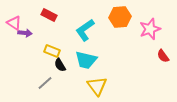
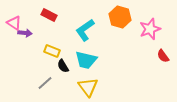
orange hexagon: rotated 20 degrees clockwise
black semicircle: moved 3 px right, 1 px down
yellow triangle: moved 9 px left, 1 px down
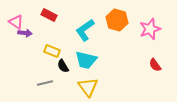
orange hexagon: moved 3 px left, 3 px down
pink triangle: moved 2 px right, 1 px up
red semicircle: moved 8 px left, 9 px down
gray line: rotated 28 degrees clockwise
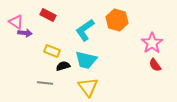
red rectangle: moved 1 px left
pink star: moved 2 px right, 14 px down; rotated 15 degrees counterclockwise
black semicircle: rotated 104 degrees clockwise
gray line: rotated 21 degrees clockwise
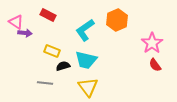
orange hexagon: rotated 20 degrees clockwise
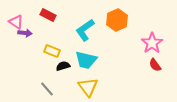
gray line: moved 2 px right, 6 px down; rotated 42 degrees clockwise
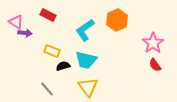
pink star: moved 1 px right
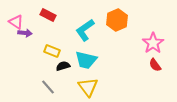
gray line: moved 1 px right, 2 px up
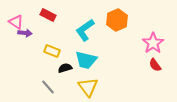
black semicircle: moved 2 px right, 2 px down
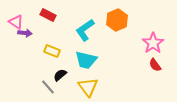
black semicircle: moved 5 px left, 7 px down; rotated 24 degrees counterclockwise
